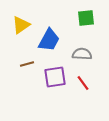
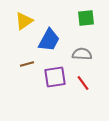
yellow triangle: moved 3 px right, 4 px up
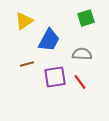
green square: rotated 12 degrees counterclockwise
red line: moved 3 px left, 1 px up
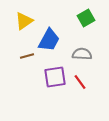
green square: rotated 12 degrees counterclockwise
brown line: moved 8 px up
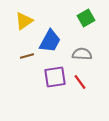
blue trapezoid: moved 1 px right, 1 px down
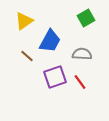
brown line: rotated 56 degrees clockwise
purple square: rotated 10 degrees counterclockwise
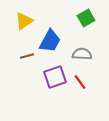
brown line: rotated 56 degrees counterclockwise
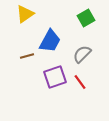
yellow triangle: moved 1 px right, 7 px up
gray semicircle: rotated 48 degrees counterclockwise
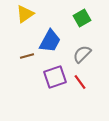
green square: moved 4 px left
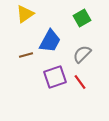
brown line: moved 1 px left, 1 px up
